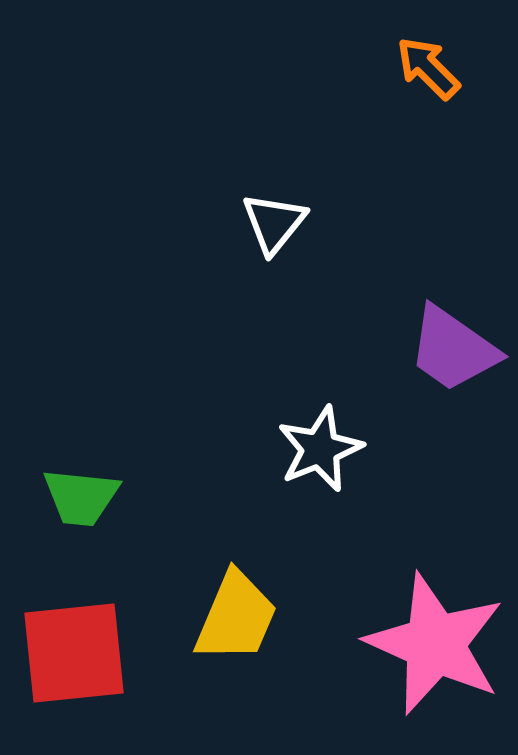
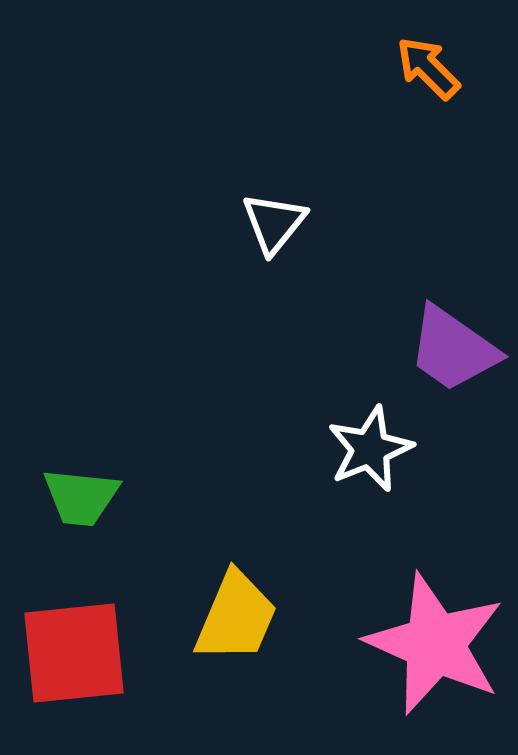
white star: moved 50 px right
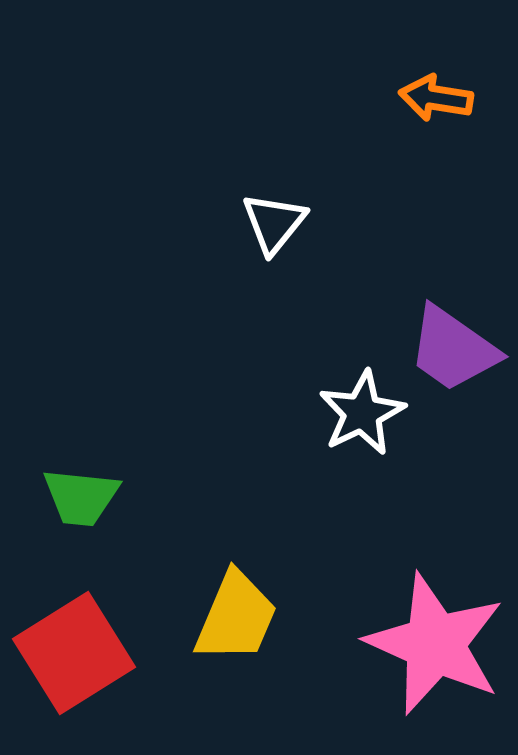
orange arrow: moved 8 px right, 30 px down; rotated 36 degrees counterclockwise
white star: moved 8 px left, 36 px up; rotated 4 degrees counterclockwise
red square: rotated 26 degrees counterclockwise
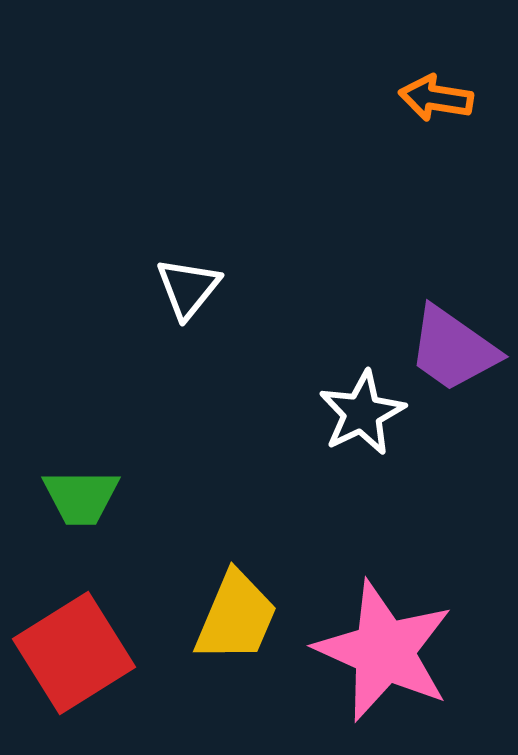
white triangle: moved 86 px left, 65 px down
green trapezoid: rotated 6 degrees counterclockwise
pink star: moved 51 px left, 7 px down
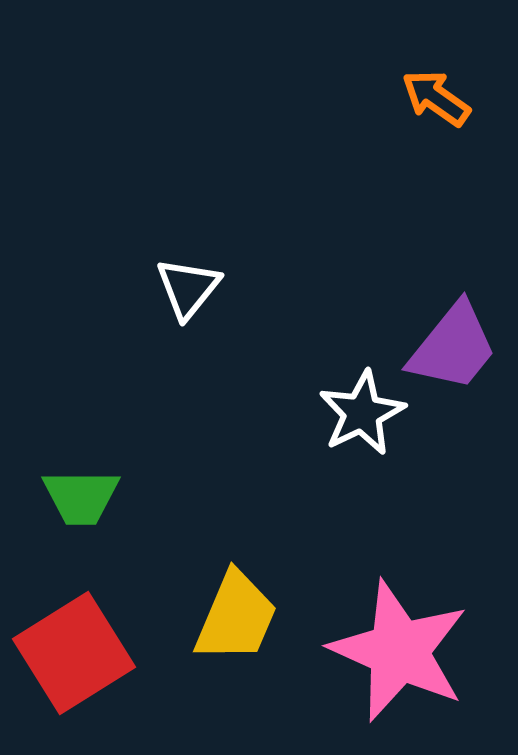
orange arrow: rotated 26 degrees clockwise
purple trapezoid: moved 2 px up; rotated 86 degrees counterclockwise
pink star: moved 15 px right
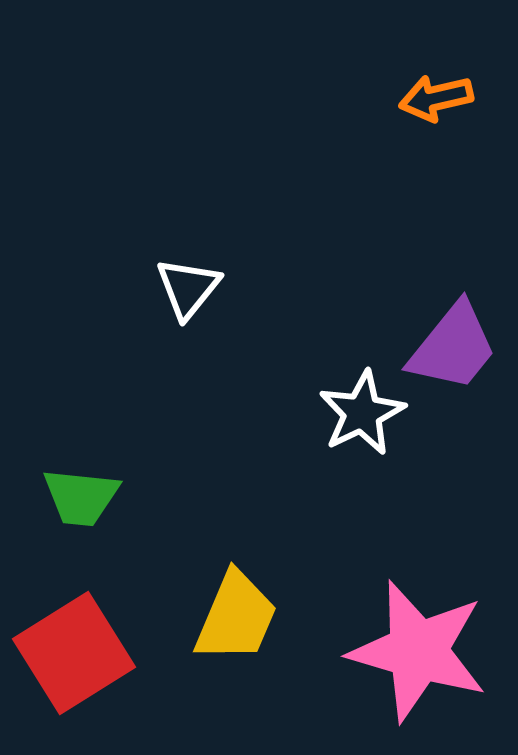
orange arrow: rotated 48 degrees counterclockwise
green trapezoid: rotated 6 degrees clockwise
pink star: moved 19 px right; rotated 8 degrees counterclockwise
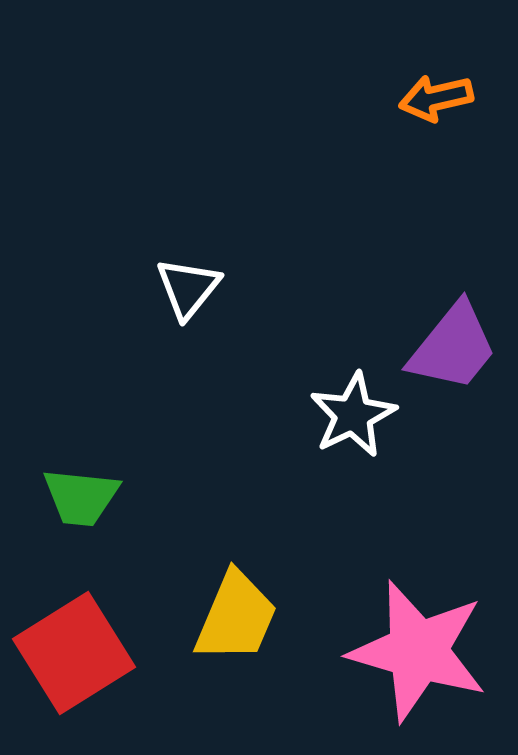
white star: moved 9 px left, 2 px down
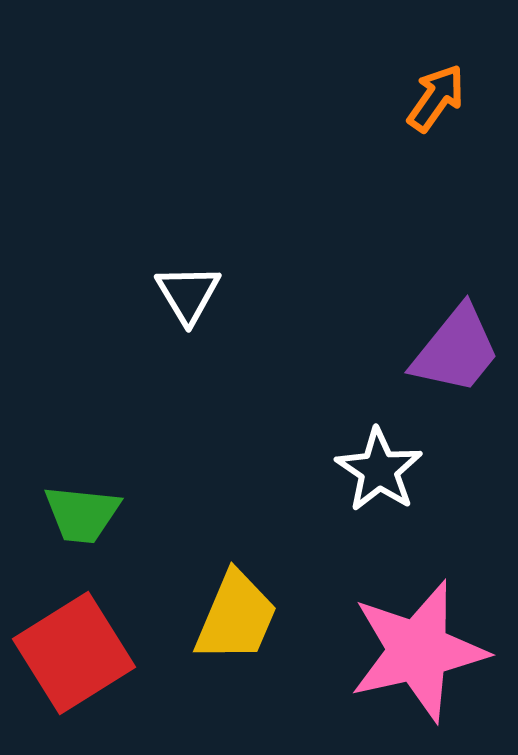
orange arrow: rotated 138 degrees clockwise
white triangle: moved 6 px down; rotated 10 degrees counterclockwise
purple trapezoid: moved 3 px right, 3 px down
white star: moved 26 px right, 55 px down; rotated 12 degrees counterclockwise
green trapezoid: moved 1 px right, 17 px down
pink star: rotated 29 degrees counterclockwise
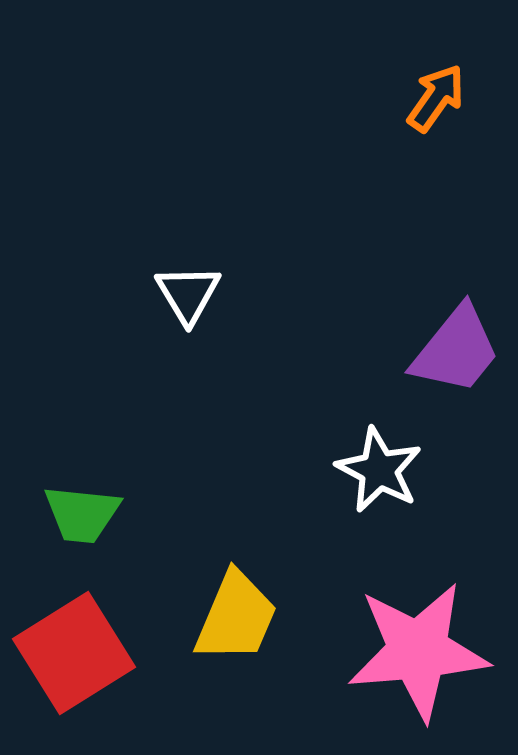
white star: rotated 6 degrees counterclockwise
pink star: rotated 8 degrees clockwise
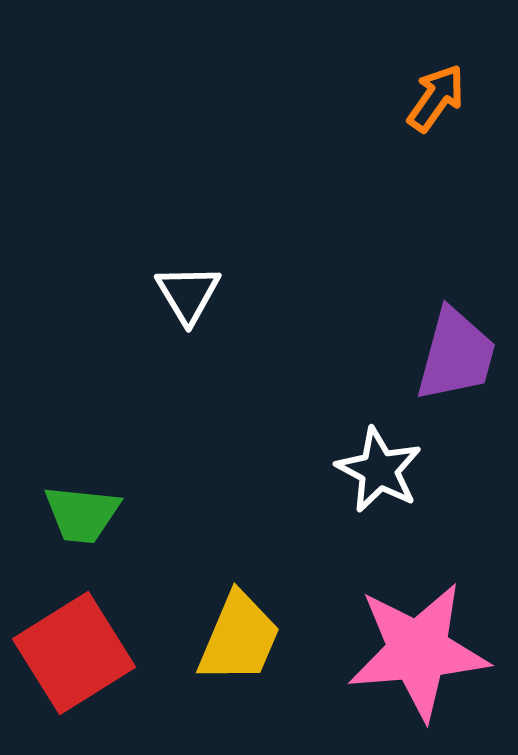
purple trapezoid: moved 5 px down; rotated 24 degrees counterclockwise
yellow trapezoid: moved 3 px right, 21 px down
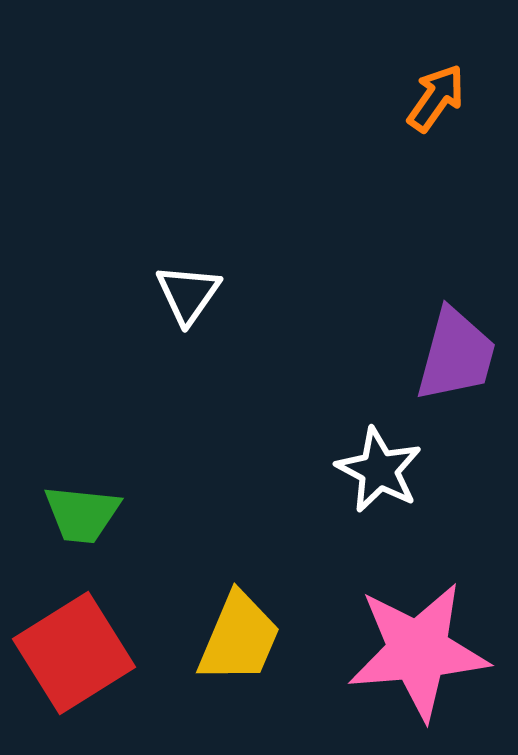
white triangle: rotated 6 degrees clockwise
